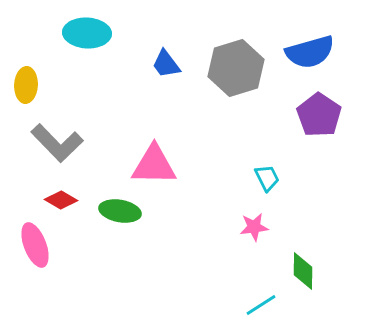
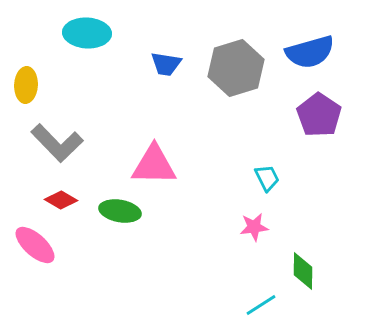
blue trapezoid: rotated 44 degrees counterclockwise
pink ellipse: rotated 27 degrees counterclockwise
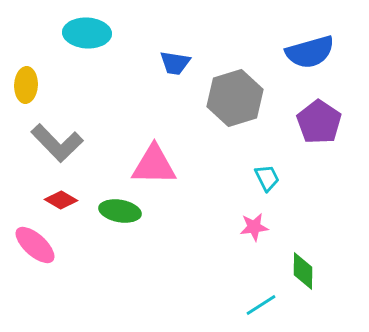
blue trapezoid: moved 9 px right, 1 px up
gray hexagon: moved 1 px left, 30 px down
purple pentagon: moved 7 px down
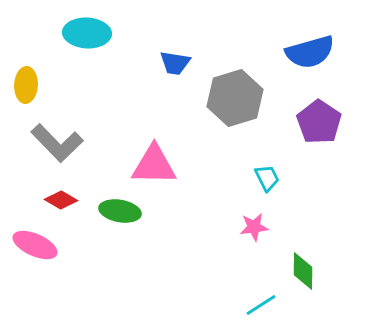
pink ellipse: rotated 18 degrees counterclockwise
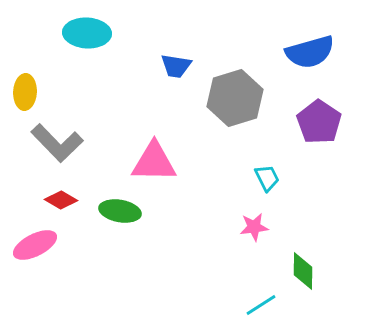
blue trapezoid: moved 1 px right, 3 px down
yellow ellipse: moved 1 px left, 7 px down
pink triangle: moved 3 px up
pink ellipse: rotated 51 degrees counterclockwise
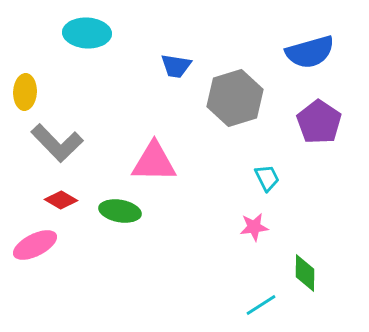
green diamond: moved 2 px right, 2 px down
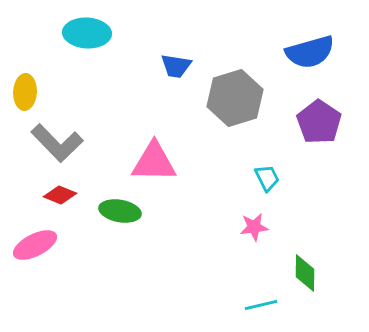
red diamond: moved 1 px left, 5 px up; rotated 8 degrees counterclockwise
cyan line: rotated 20 degrees clockwise
